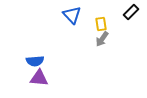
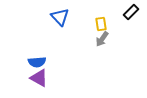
blue triangle: moved 12 px left, 2 px down
blue semicircle: moved 2 px right, 1 px down
purple triangle: rotated 24 degrees clockwise
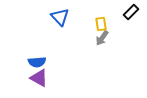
gray arrow: moved 1 px up
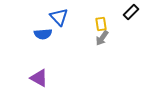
blue triangle: moved 1 px left
blue semicircle: moved 6 px right, 28 px up
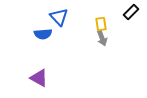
gray arrow: rotated 56 degrees counterclockwise
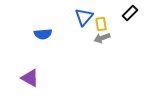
black rectangle: moved 1 px left, 1 px down
blue triangle: moved 25 px right; rotated 24 degrees clockwise
gray arrow: rotated 91 degrees clockwise
purple triangle: moved 9 px left
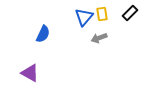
yellow rectangle: moved 1 px right, 10 px up
blue semicircle: rotated 60 degrees counterclockwise
gray arrow: moved 3 px left
purple triangle: moved 5 px up
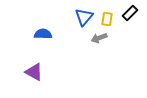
yellow rectangle: moved 5 px right, 5 px down; rotated 16 degrees clockwise
blue semicircle: rotated 114 degrees counterclockwise
purple triangle: moved 4 px right, 1 px up
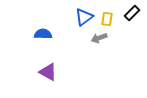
black rectangle: moved 2 px right
blue triangle: rotated 12 degrees clockwise
purple triangle: moved 14 px right
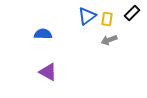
blue triangle: moved 3 px right, 1 px up
gray arrow: moved 10 px right, 2 px down
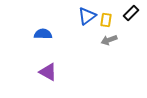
black rectangle: moved 1 px left
yellow rectangle: moved 1 px left, 1 px down
